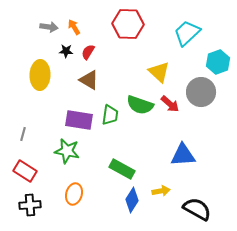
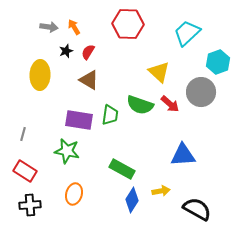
black star: rotated 24 degrees counterclockwise
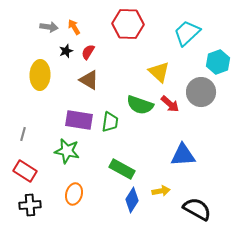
green trapezoid: moved 7 px down
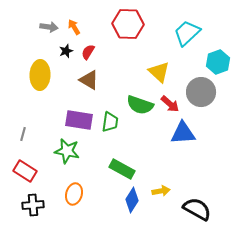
blue triangle: moved 22 px up
black cross: moved 3 px right
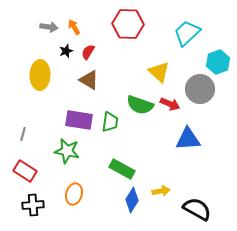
gray circle: moved 1 px left, 3 px up
red arrow: rotated 18 degrees counterclockwise
blue triangle: moved 5 px right, 6 px down
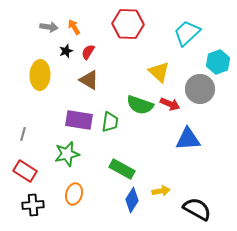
green star: moved 3 px down; rotated 25 degrees counterclockwise
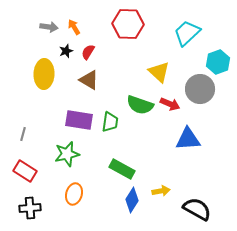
yellow ellipse: moved 4 px right, 1 px up
black cross: moved 3 px left, 3 px down
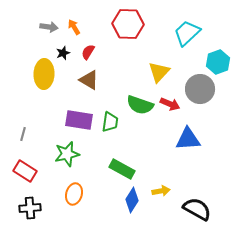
black star: moved 3 px left, 2 px down
yellow triangle: rotated 30 degrees clockwise
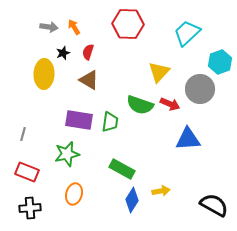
red semicircle: rotated 14 degrees counterclockwise
cyan hexagon: moved 2 px right
red rectangle: moved 2 px right, 1 px down; rotated 10 degrees counterclockwise
black semicircle: moved 17 px right, 4 px up
